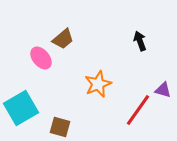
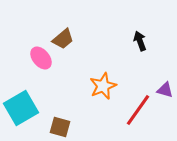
orange star: moved 5 px right, 2 px down
purple triangle: moved 2 px right
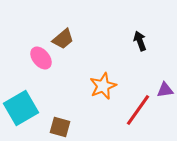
purple triangle: rotated 24 degrees counterclockwise
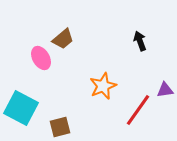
pink ellipse: rotated 10 degrees clockwise
cyan square: rotated 32 degrees counterclockwise
brown square: rotated 30 degrees counterclockwise
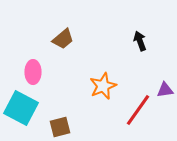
pink ellipse: moved 8 px left, 14 px down; rotated 30 degrees clockwise
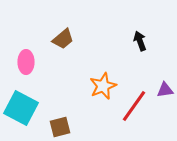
pink ellipse: moved 7 px left, 10 px up
red line: moved 4 px left, 4 px up
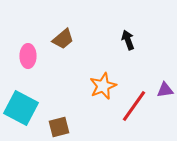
black arrow: moved 12 px left, 1 px up
pink ellipse: moved 2 px right, 6 px up
brown square: moved 1 px left
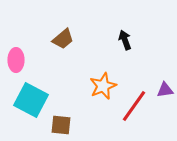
black arrow: moved 3 px left
pink ellipse: moved 12 px left, 4 px down
cyan square: moved 10 px right, 8 px up
brown square: moved 2 px right, 2 px up; rotated 20 degrees clockwise
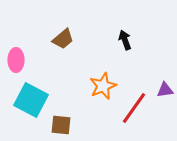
red line: moved 2 px down
